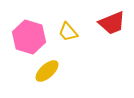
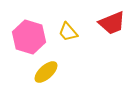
yellow ellipse: moved 1 px left, 1 px down
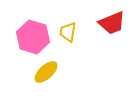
yellow trapezoid: rotated 50 degrees clockwise
pink hexagon: moved 4 px right
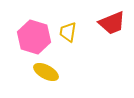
pink hexagon: moved 1 px right
yellow ellipse: rotated 70 degrees clockwise
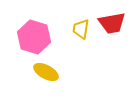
red trapezoid: rotated 12 degrees clockwise
yellow trapezoid: moved 13 px right, 3 px up
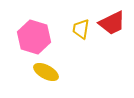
red trapezoid: rotated 16 degrees counterclockwise
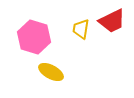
red trapezoid: moved 2 px up
yellow ellipse: moved 5 px right
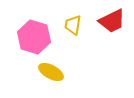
yellow trapezoid: moved 8 px left, 4 px up
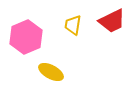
pink hexagon: moved 8 px left; rotated 20 degrees clockwise
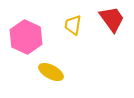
red trapezoid: moved 2 px up; rotated 100 degrees counterclockwise
pink hexagon: rotated 12 degrees counterclockwise
